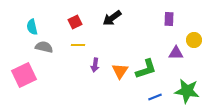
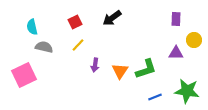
purple rectangle: moved 7 px right
yellow line: rotated 48 degrees counterclockwise
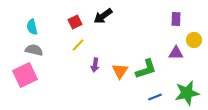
black arrow: moved 9 px left, 2 px up
gray semicircle: moved 10 px left, 3 px down
pink square: moved 1 px right
green star: moved 2 px down; rotated 20 degrees counterclockwise
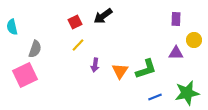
cyan semicircle: moved 20 px left
gray semicircle: moved 1 px right, 1 px up; rotated 96 degrees clockwise
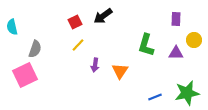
green L-shape: moved 24 px up; rotated 125 degrees clockwise
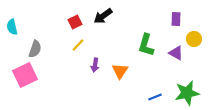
yellow circle: moved 1 px up
purple triangle: rotated 28 degrees clockwise
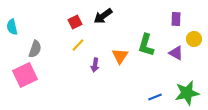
orange triangle: moved 15 px up
